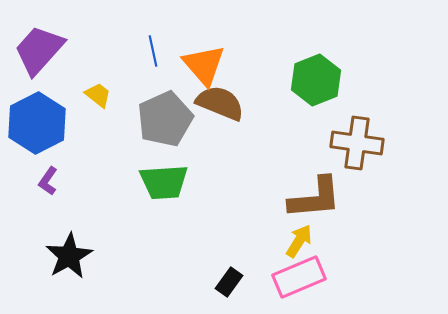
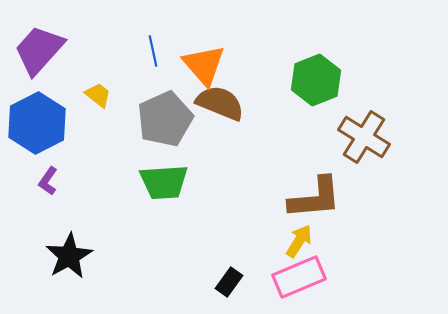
brown cross: moved 7 px right, 6 px up; rotated 24 degrees clockwise
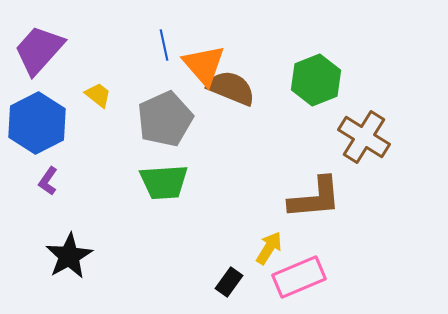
blue line: moved 11 px right, 6 px up
brown semicircle: moved 11 px right, 15 px up
yellow arrow: moved 30 px left, 7 px down
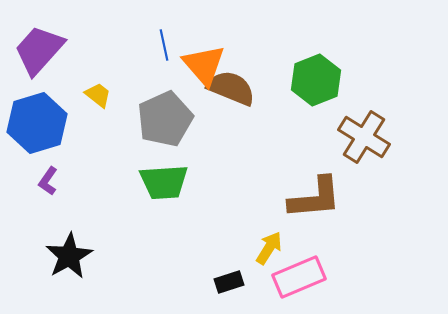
blue hexagon: rotated 10 degrees clockwise
black rectangle: rotated 36 degrees clockwise
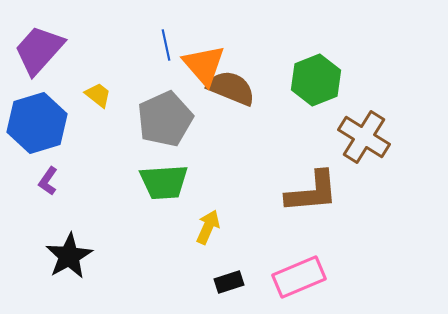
blue line: moved 2 px right
brown L-shape: moved 3 px left, 6 px up
yellow arrow: moved 61 px left, 21 px up; rotated 8 degrees counterclockwise
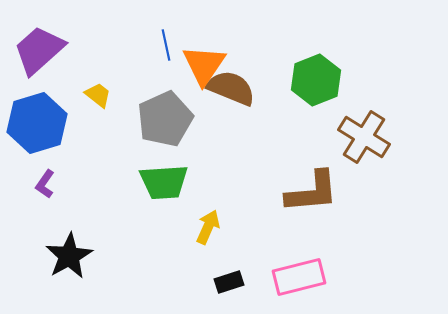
purple trapezoid: rotated 6 degrees clockwise
orange triangle: rotated 15 degrees clockwise
purple L-shape: moved 3 px left, 3 px down
pink rectangle: rotated 9 degrees clockwise
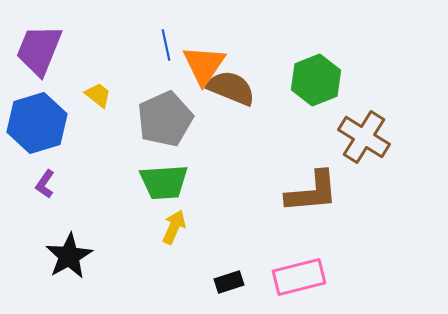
purple trapezoid: rotated 26 degrees counterclockwise
yellow arrow: moved 34 px left
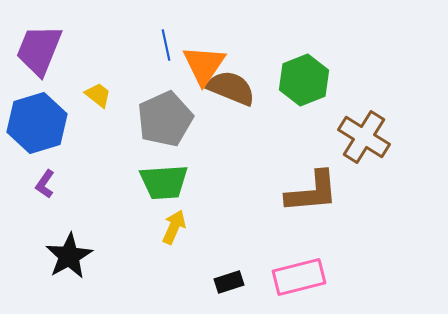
green hexagon: moved 12 px left
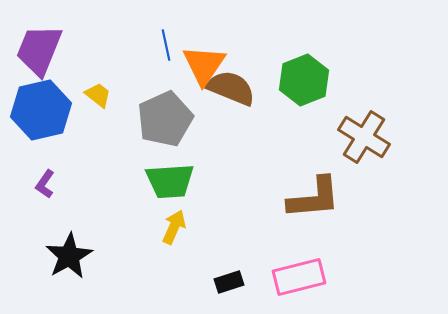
blue hexagon: moved 4 px right, 13 px up; rotated 4 degrees clockwise
green trapezoid: moved 6 px right, 1 px up
brown L-shape: moved 2 px right, 6 px down
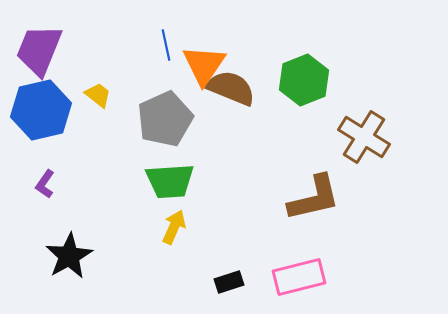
brown L-shape: rotated 8 degrees counterclockwise
